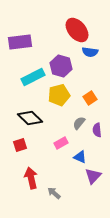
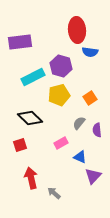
red ellipse: rotated 35 degrees clockwise
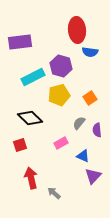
blue triangle: moved 3 px right, 1 px up
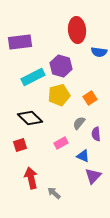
blue semicircle: moved 9 px right
purple semicircle: moved 1 px left, 4 px down
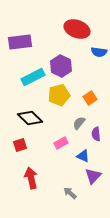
red ellipse: moved 1 px up; rotated 65 degrees counterclockwise
purple hexagon: rotated 10 degrees clockwise
gray arrow: moved 16 px right
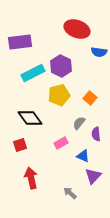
cyan rectangle: moved 4 px up
orange square: rotated 16 degrees counterclockwise
black diamond: rotated 10 degrees clockwise
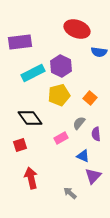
pink rectangle: moved 5 px up
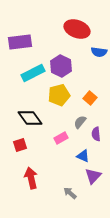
gray semicircle: moved 1 px right, 1 px up
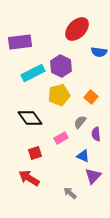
red ellipse: rotated 65 degrees counterclockwise
orange square: moved 1 px right, 1 px up
red square: moved 15 px right, 8 px down
red arrow: moved 2 px left; rotated 45 degrees counterclockwise
